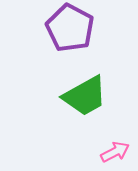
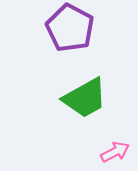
green trapezoid: moved 2 px down
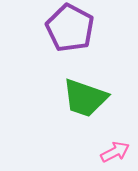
green trapezoid: rotated 48 degrees clockwise
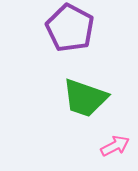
pink arrow: moved 6 px up
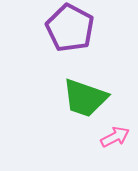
pink arrow: moved 9 px up
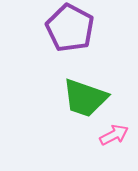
pink arrow: moved 1 px left, 2 px up
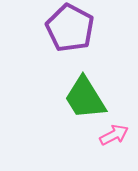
green trapezoid: rotated 39 degrees clockwise
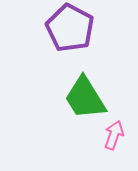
pink arrow: rotated 44 degrees counterclockwise
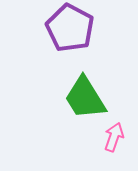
pink arrow: moved 2 px down
